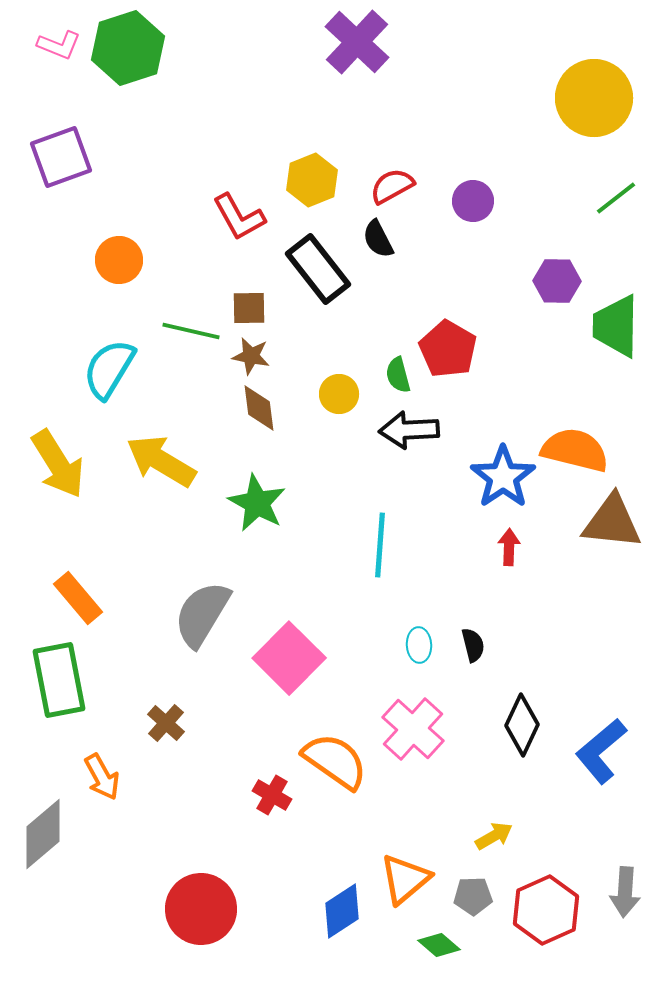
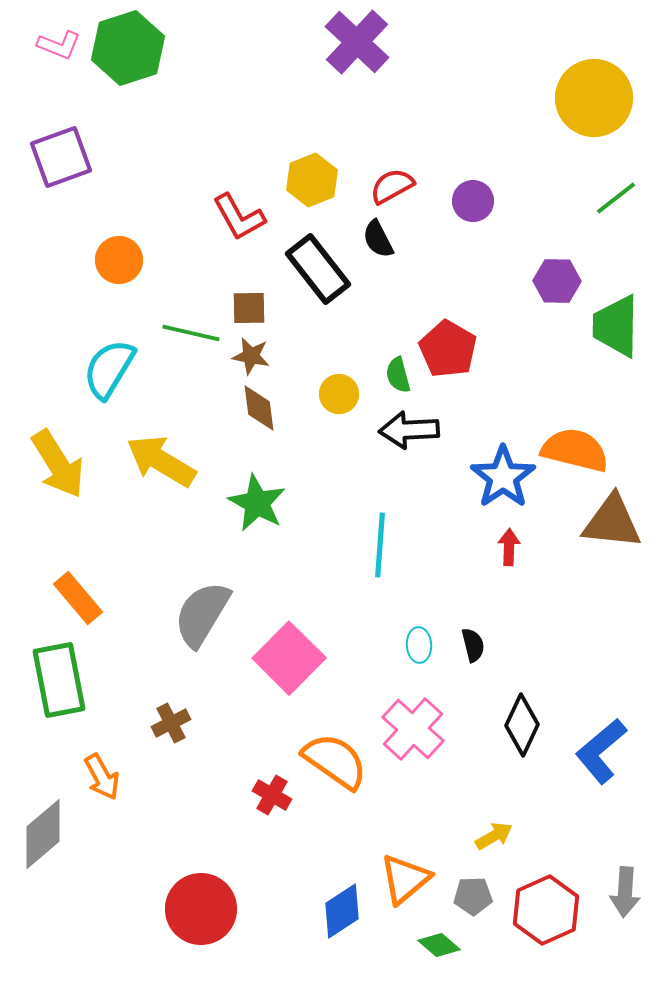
green line at (191, 331): moved 2 px down
brown cross at (166, 723): moved 5 px right; rotated 21 degrees clockwise
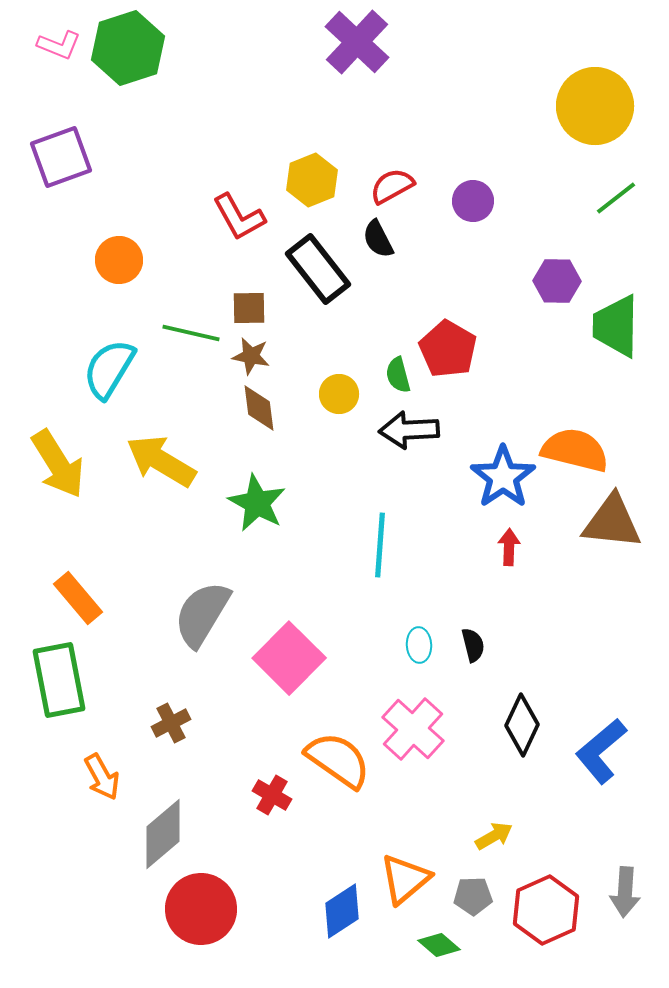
yellow circle at (594, 98): moved 1 px right, 8 px down
orange semicircle at (335, 761): moved 3 px right, 1 px up
gray diamond at (43, 834): moved 120 px right
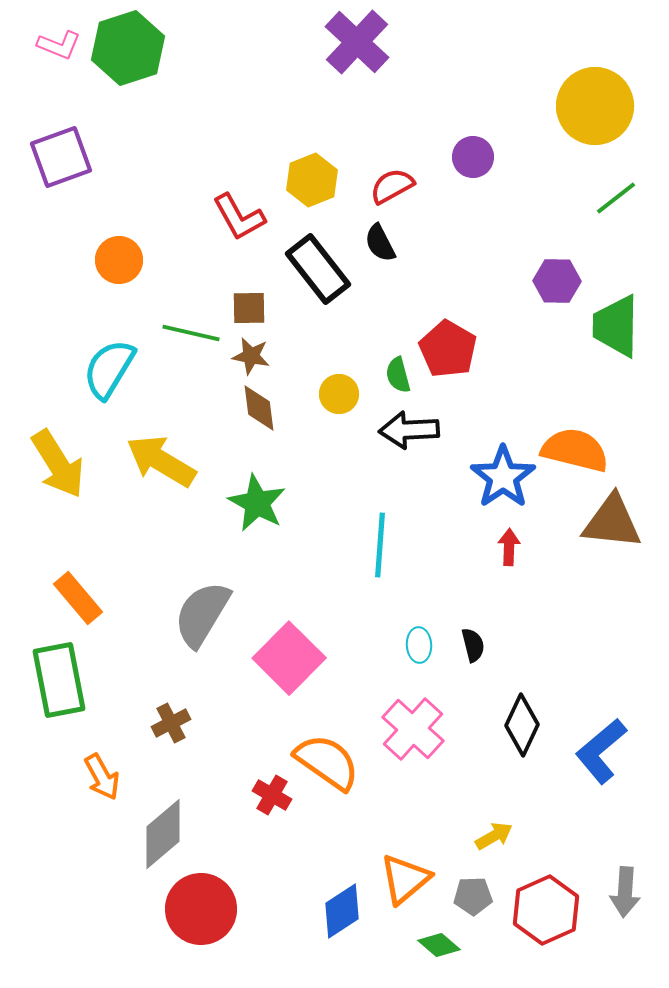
purple circle at (473, 201): moved 44 px up
black semicircle at (378, 239): moved 2 px right, 4 px down
orange semicircle at (338, 760): moved 11 px left, 2 px down
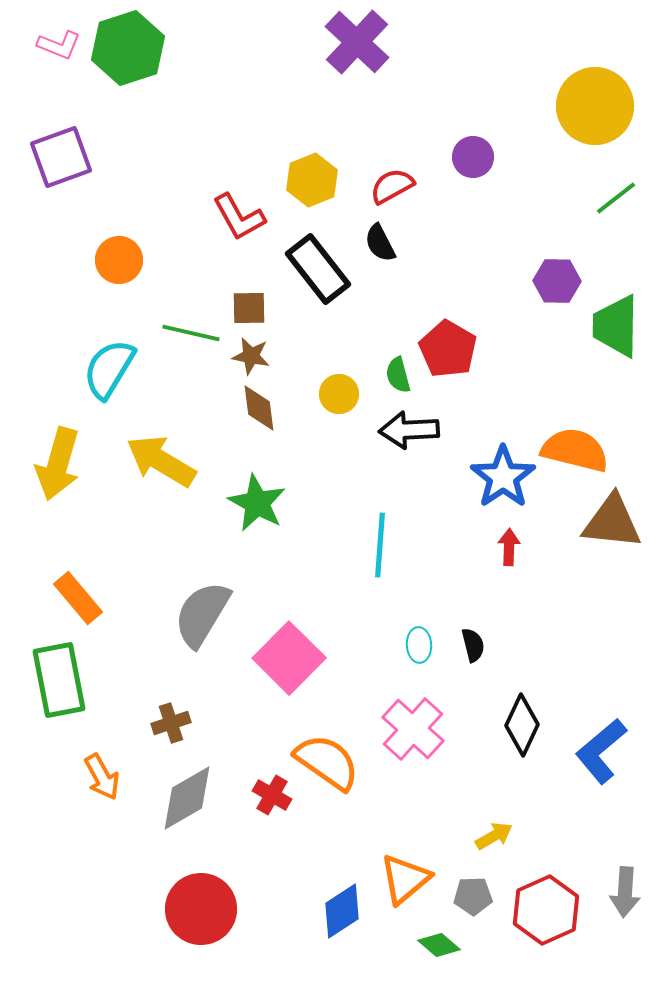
yellow arrow at (58, 464): rotated 48 degrees clockwise
brown cross at (171, 723): rotated 9 degrees clockwise
gray diamond at (163, 834): moved 24 px right, 36 px up; rotated 10 degrees clockwise
